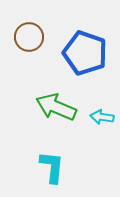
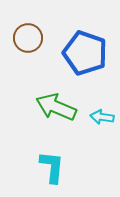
brown circle: moved 1 px left, 1 px down
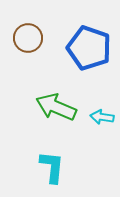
blue pentagon: moved 4 px right, 5 px up
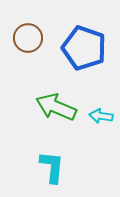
blue pentagon: moved 5 px left
cyan arrow: moved 1 px left, 1 px up
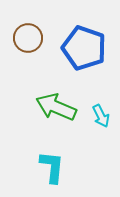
cyan arrow: rotated 125 degrees counterclockwise
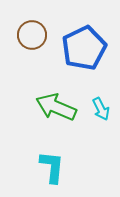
brown circle: moved 4 px right, 3 px up
blue pentagon: rotated 27 degrees clockwise
cyan arrow: moved 7 px up
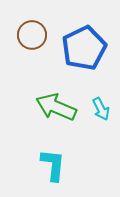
cyan L-shape: moved 1 px right, 2 px up
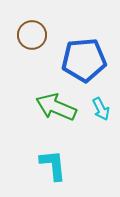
blue pentagon: moved 12 px down; rotated 21 degrees clockwise
cyan L-shape: rotated 12 degrees counterclockwise
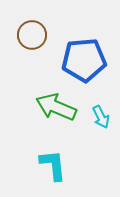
cyan arrow: moved 8 px down
